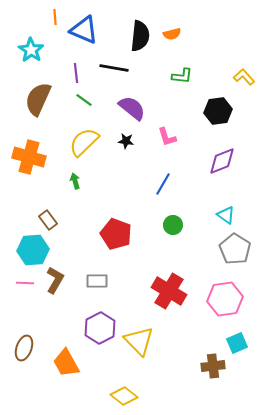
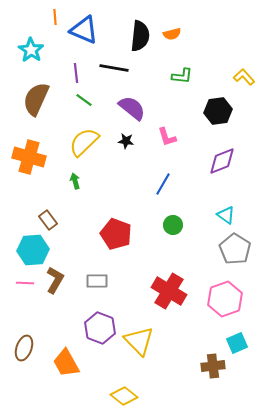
brown semicircle: moved 2 px left
pink hexagon: rotated 12 degrees counterclockwise
purple hexagon: rotated 12 degrees counterclockwise
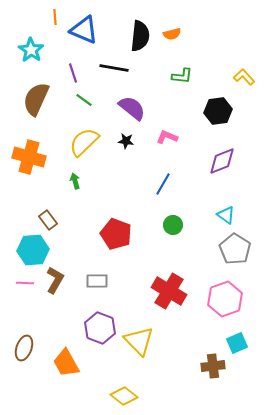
purple line: moved 3 px left; rotated 12 degrees counterclockwise
pink L-shape: rotated 130 degrees clockwise
